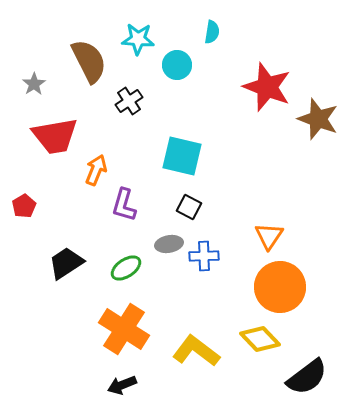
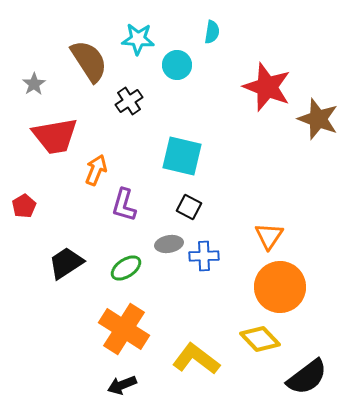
brown semicircle: rotated 6 degrees counterclockwise
yellow L-shape: moved 8 px down
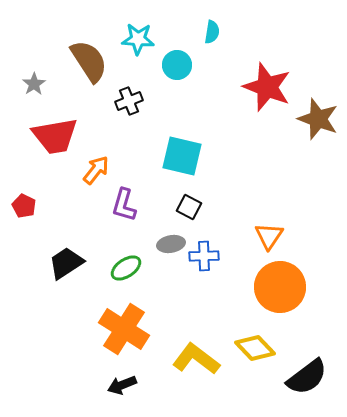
black cross: rotated 12 degrees clockwise
orange arrow: rotated 16 degrees clockwise
red pentagon: rotated 15 degrees counterclockwise
gray ellipse: moved 2 px right
yellow diamond: moved 5 px left, 9 px down
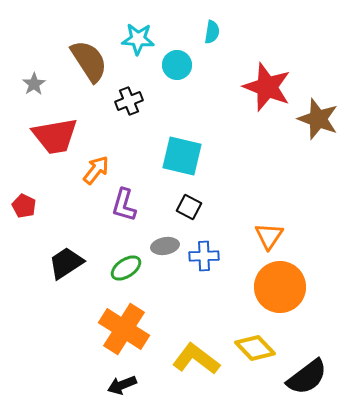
gray ellipse: moved 6 px left, 2 px down
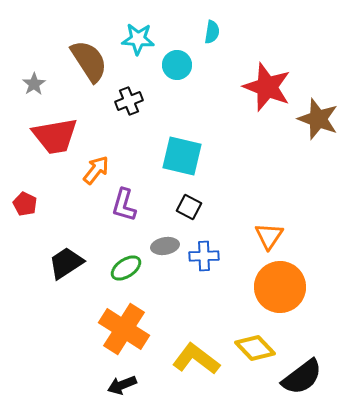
red pentagon: moved 1 px right, 2 px up
black semicircle: moved 5 px left
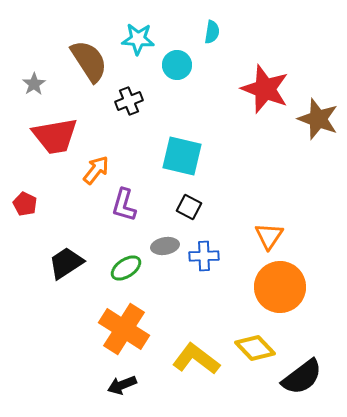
red star: moved 2 px left, 2 px down
